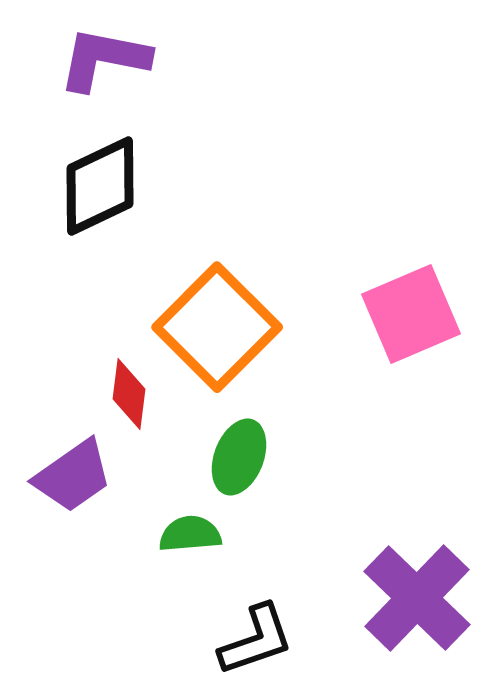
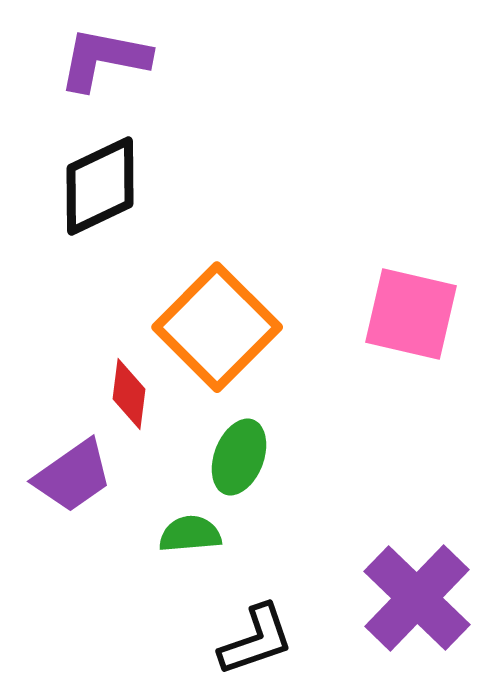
pink square: rotated 36 degrees clockwise
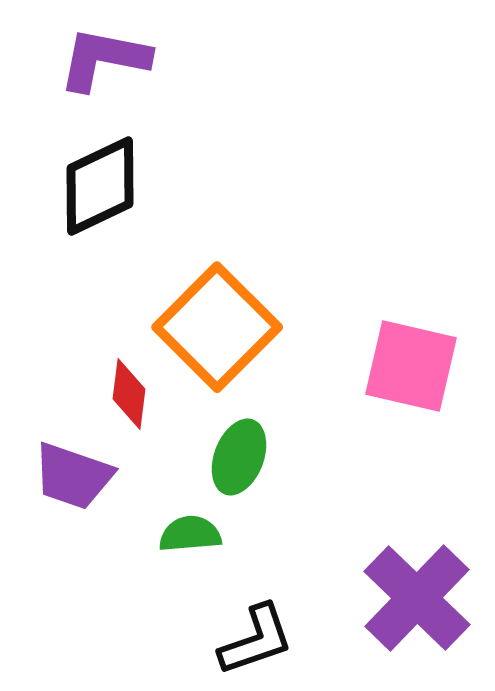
pink square: moved 52 px down
purple trapezoid: rotated 54 degrees clockwise
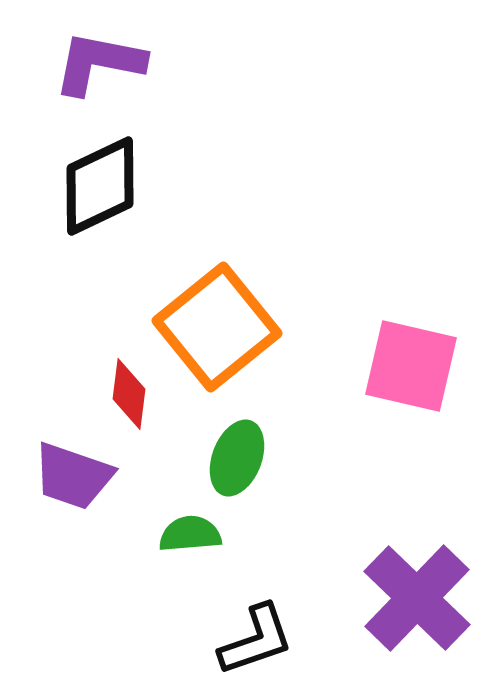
purple L-shape: moved 5 px left, 4 px down
orange square: rotated 6 degrees clockwise
green ellipse: moved 2 px left, 1 px down
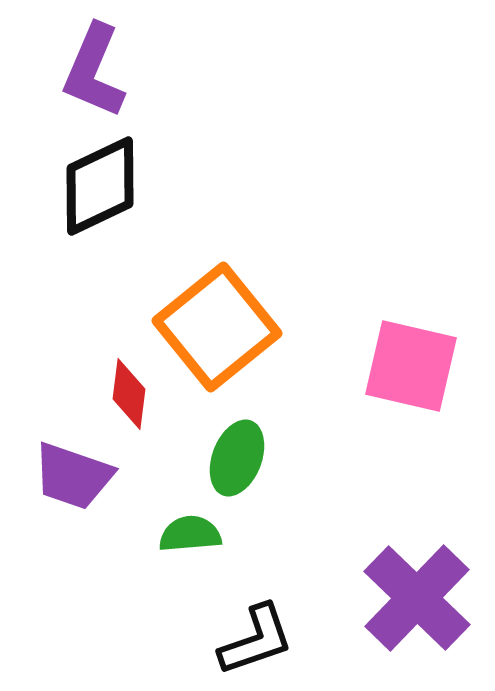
purple L-shape: moved 5 px left, 8 px down; rotated 78 degrees counterclockwise
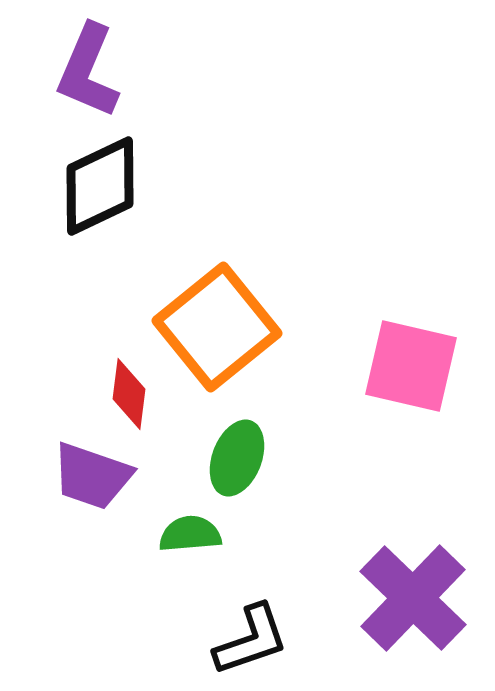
purple L-shape: moved 6 px left
purple trapezoid: moved 19 px right
purple cross: moved 4 px left
black L-shape: moved 5 px left
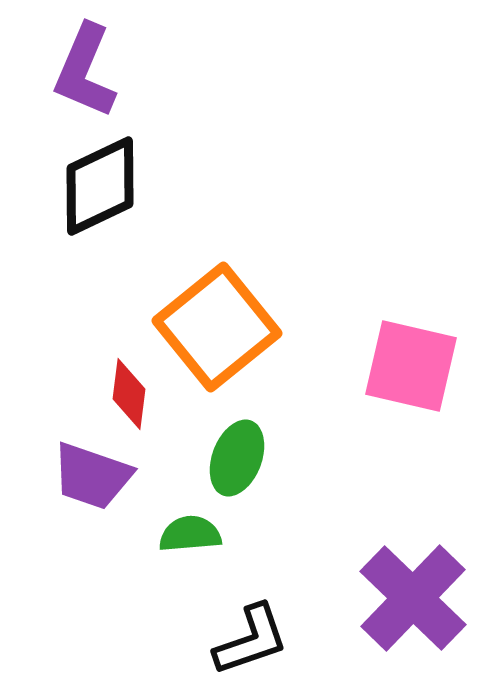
purple L-shape: moved 3 px left
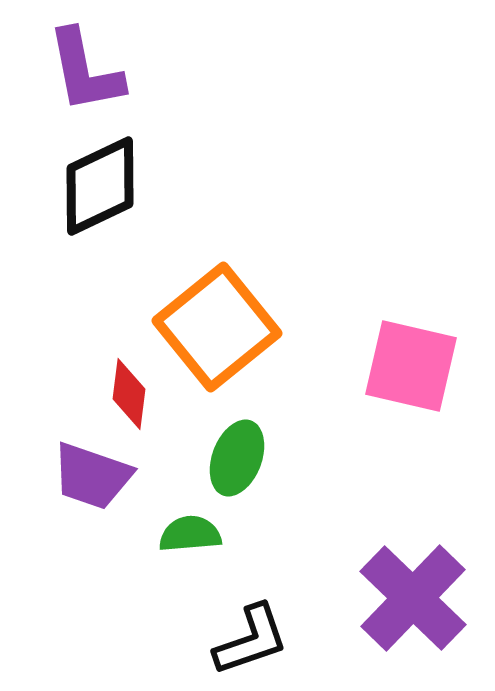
purple L-shape: rotated 34 degrees counterclockwise
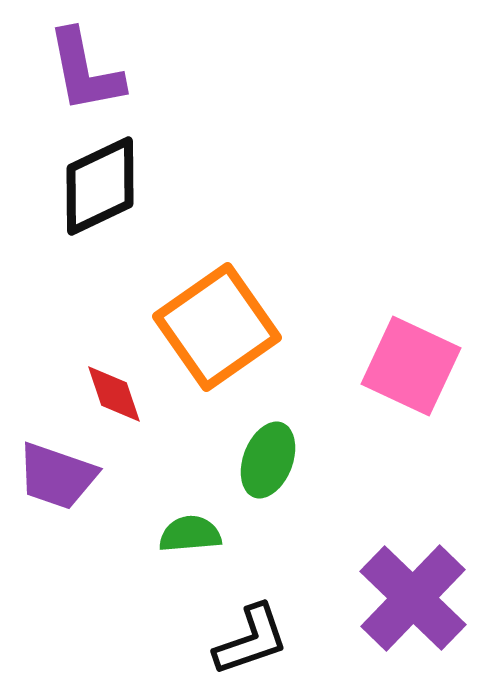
orange square: rotated 4 degrees clockwise
pink square: rotated 12 degrees clockwise
red diamond: moved 15 px left; rotated 26 degrees counterclockwise
green ellipse: moved 31 px right, 2 px down
purple trapezoid: moved 35 px left
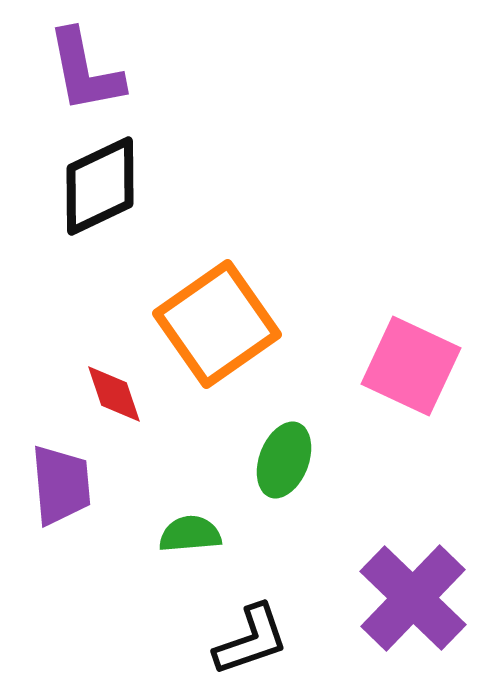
orange square: moved 3 px up
green ellipse: moved 16 px right
purple trapezoid: moved 4 px right, 9 px down; rotated 114 degrees counterclockwise
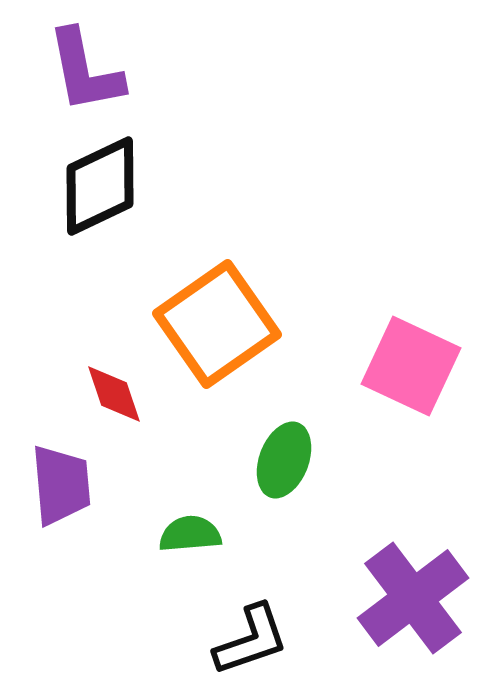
purple cross: rotated 9 degrees clockwise
